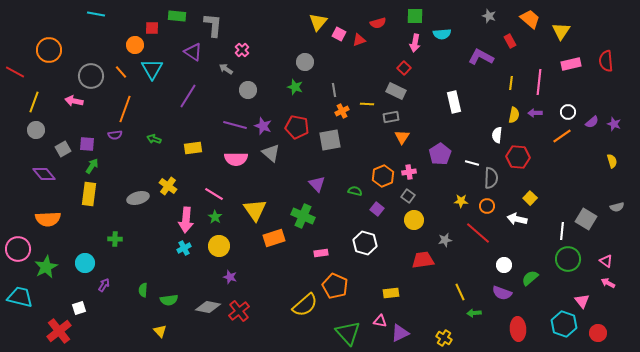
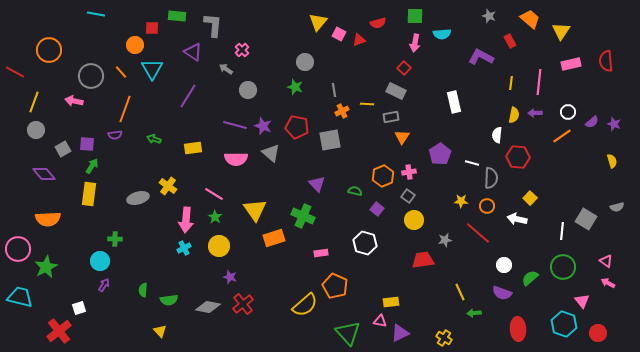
green circle at (568, 259): moved 5 px left, 8 px down
cyan circle at (85, 263): moved 15 px right, 2 px up
yellow rectangle at (391, 293): moved 9 px down
red cross at (239, 311): moved 4 px right, 7 px up
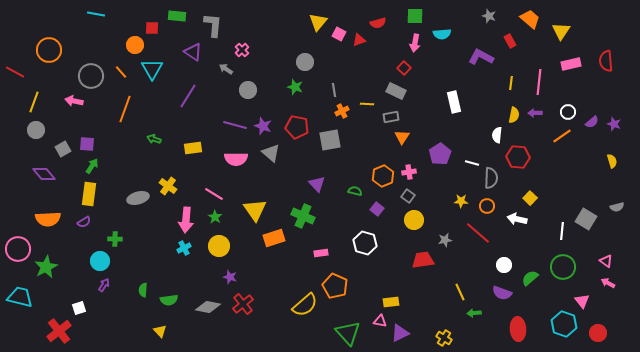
purple semicircle at (115, 135): moved 31 px left, 87 px down; rotated 24 degrees counterclockwise
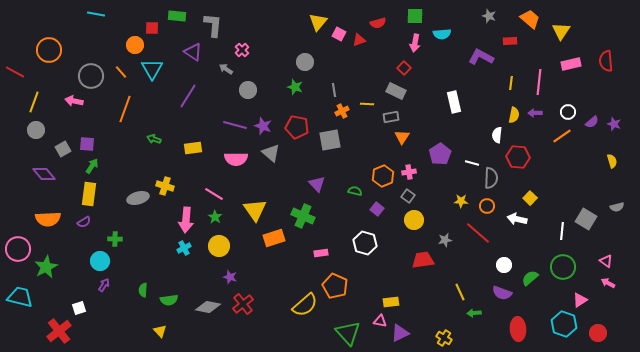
red rectangle at (510, 41): rotated 64 degrees counterclockwise
yellow cross at (168, 186): moved 3 px left; rotated 18 degrees counterclockwise
pink triangle at (582, 301): moved 2 px left, 1 px up; rotated 35 degrees clockwise
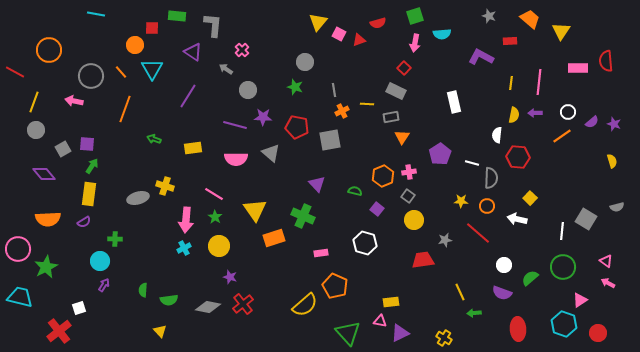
green square at (415, 16): rotated 18 degrees counterclockwise
pink rectangle at (571, 64): moved 7 px right, 4 px down; rotated 12 degrees clockwise
purple star at (263, 126): moved 9 px up; rotated 18 degrees counterclockwise
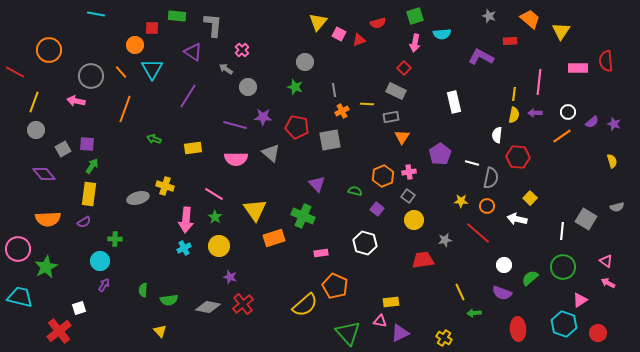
yellow line at (511, 83): moved 3 px right, 11 px down
gray circle at (248, 90): moved 3 px up
pink arrow at (74, 101): moved 2 px right
gray semicircle at (491, 178): rotated 10 degrees clockwise
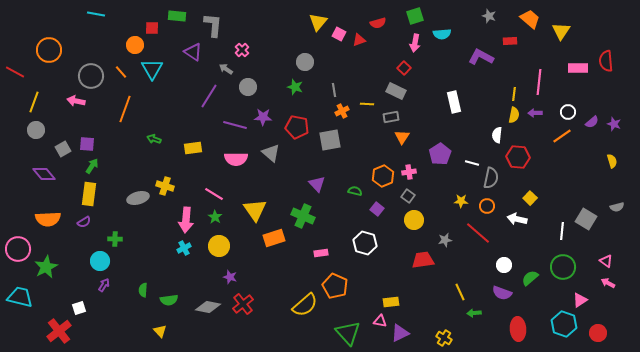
purple line at (188, 96): moved 21 px right
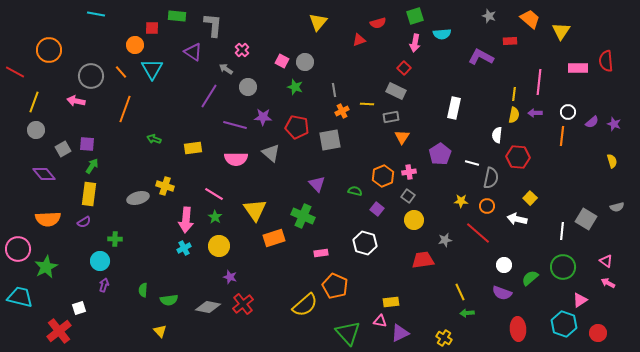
pink square at (339, 34): moved 57 px left, 27 px down
white rectangle at (454, 102): moved 6 px down; rotated 25 degrees clockwise
orange line at (562, 136): rotated 48 degrees counterclockwise
purple arrow at (104, 285): rotated 16 degrees counterclockwise
green arrow at (474, 313): moved 7 px left
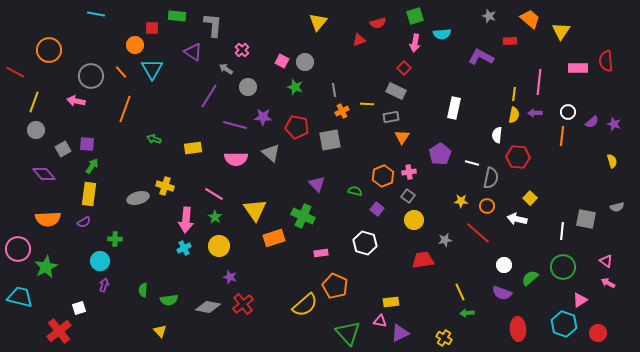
gray square at (586, 219): rotated 20 degrees counterclockwise
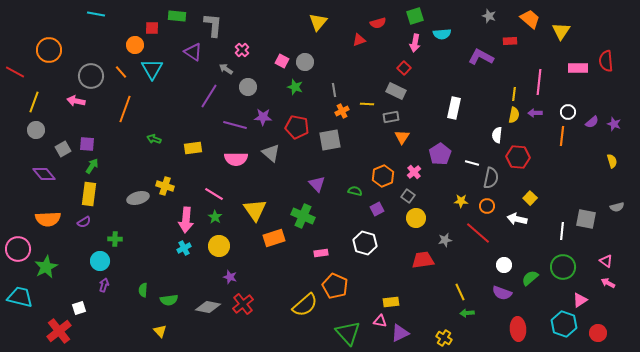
pink cross at (409, 172): moved 5 px right; rotated 32 degrees counterclockwise
purple square at (377, 209): rotated 24 degrees clockwise
yellow circle at (414, 220): moved 2 px right, 2 px up
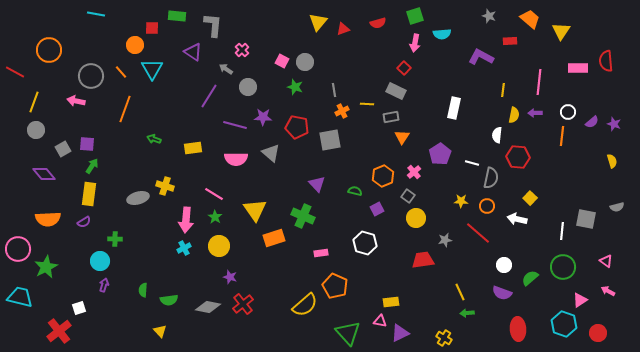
red triangle at (359, 40): moved 16 px left, 11 px up
yellow line at (514, 94): moved 11 px left, 4 px up
pink arrow at (608, 283): moved 8 px down
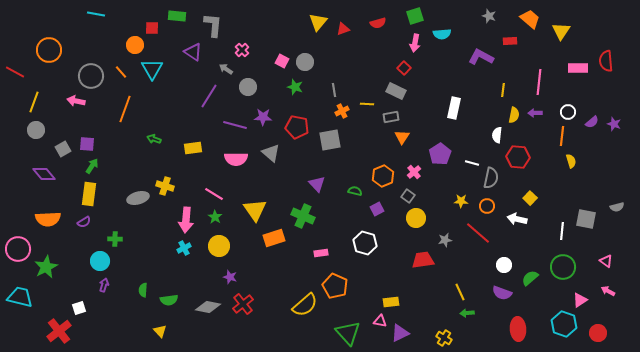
yellow semicircle at (612, 161): moved 41 px left
